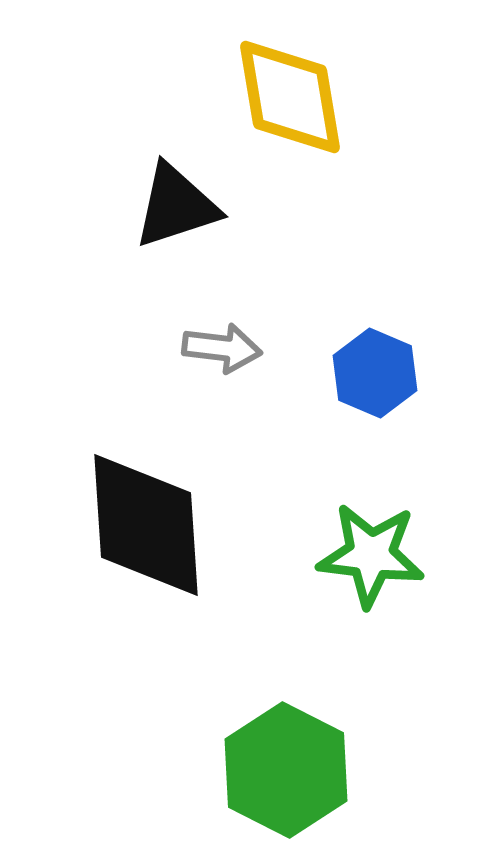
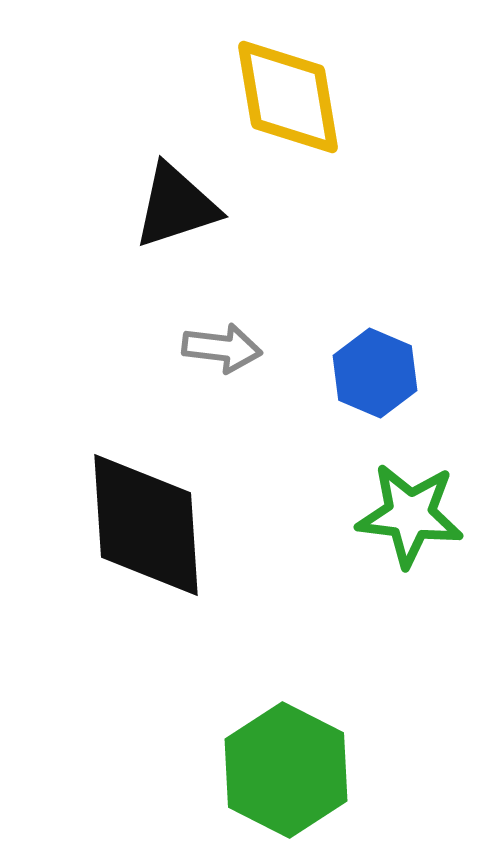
yellow diamond: moved 2 px left
green star: moved 39 px right, 40 px up
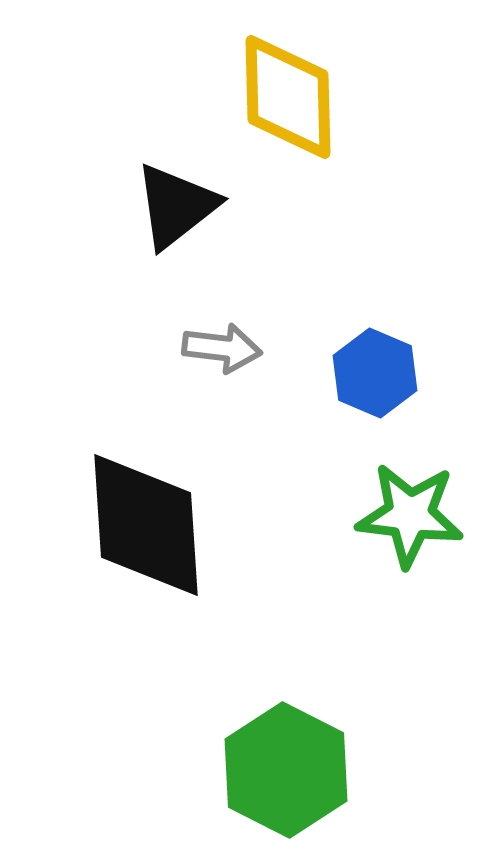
yellow diamond: rotated 8 degrees clockwise
black triangle: rotated 20 degrees counterclockwise
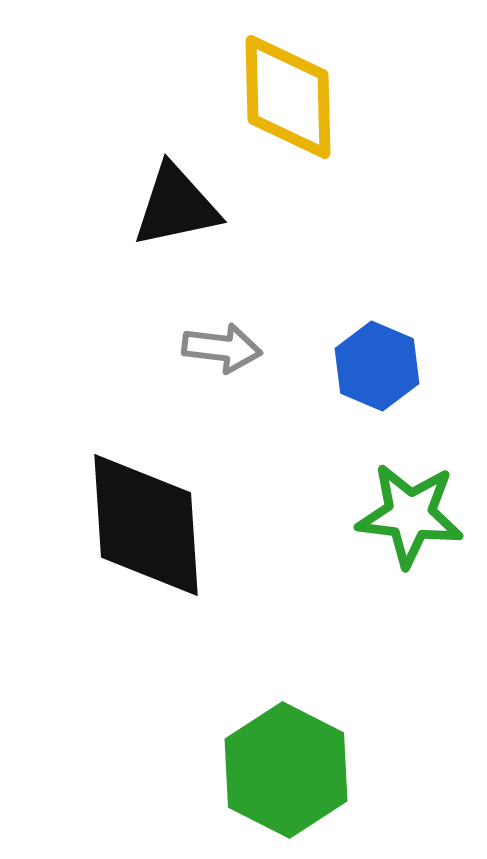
black triangle: rotated 26 degrees clockwise
blue hexagon: moved 2 px right, 7 px up
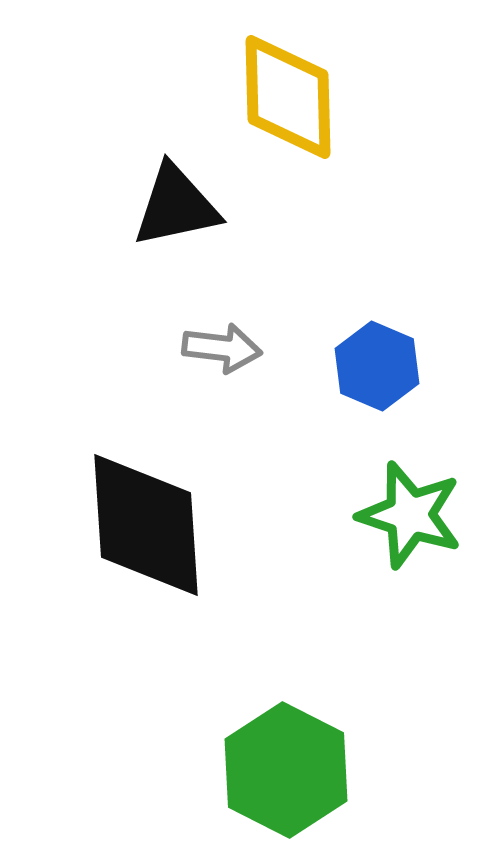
green star: rotated 11 degrees clockwise
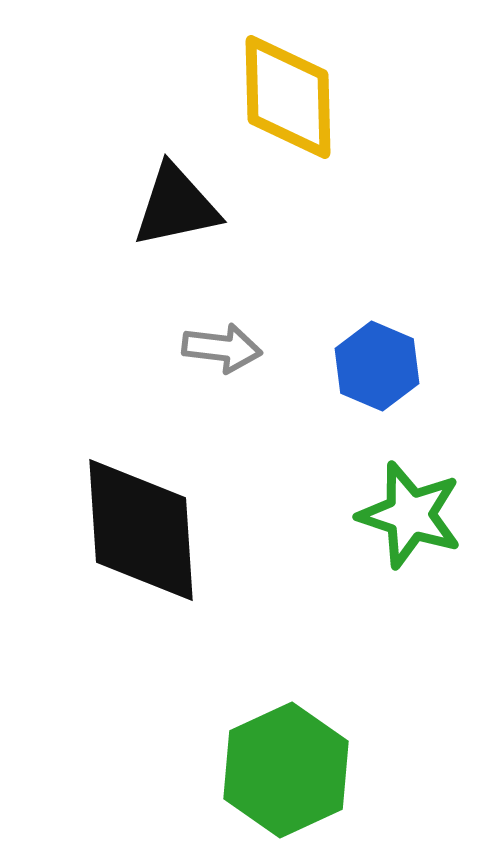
black diamond: moved 5 px left, 5 px down
green hexagon: rotated 8 degrees clockwise
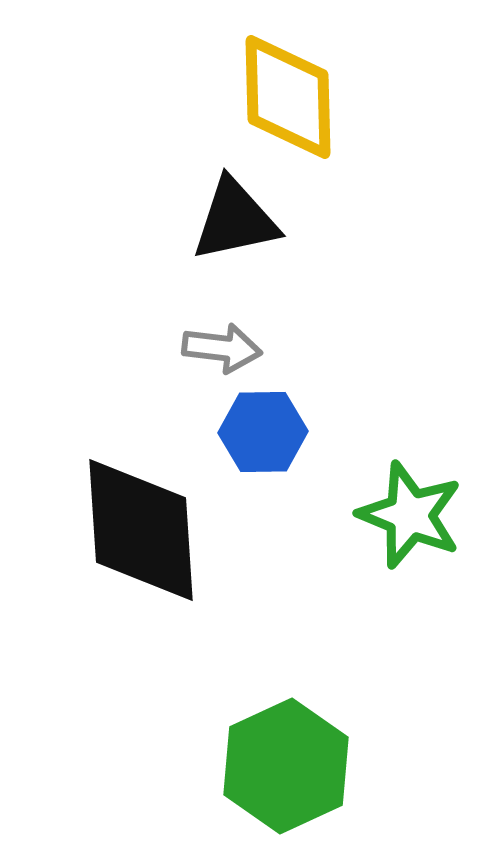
black triangle: moved 59 px right, 14 px down
blue hexagon: moved 114 px left, 66 px down; rotated 24 degrees counterclockwise
green star: rotated 4 degrees clockwise
green hexagon: moved 4 px up
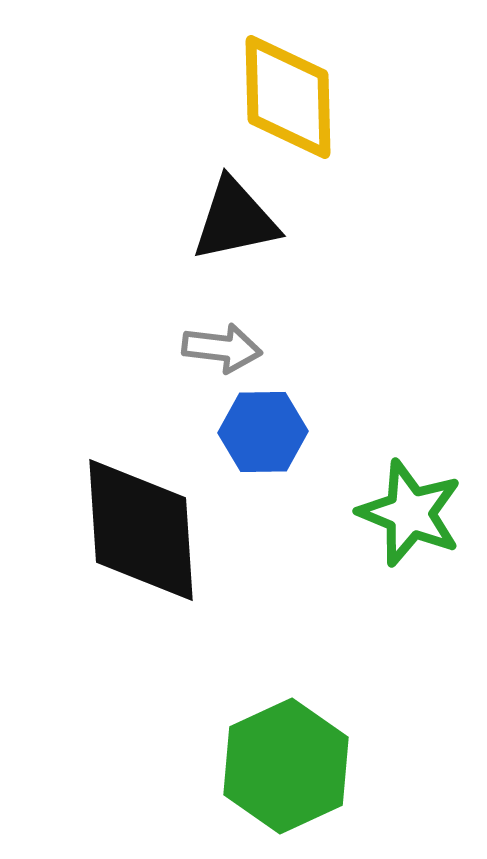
green star: moved 2 px up
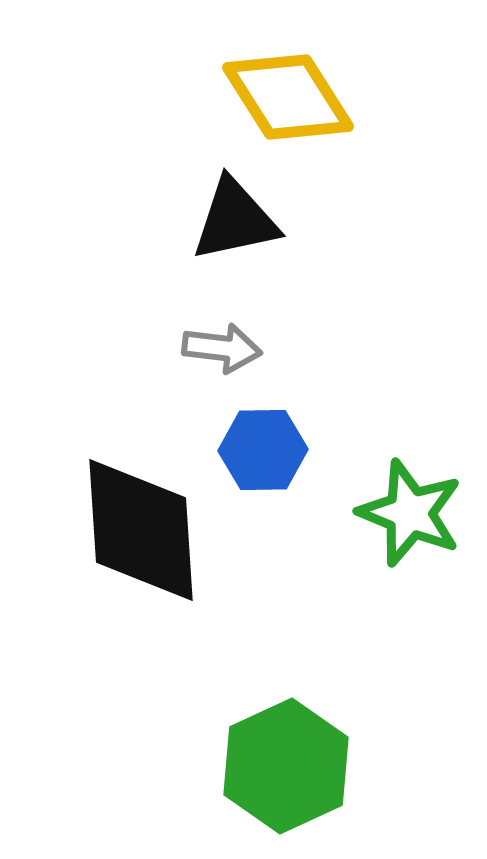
yellow diamond: rotated 31 degrees counterclockwise
blue hexagon: moved 18 px down
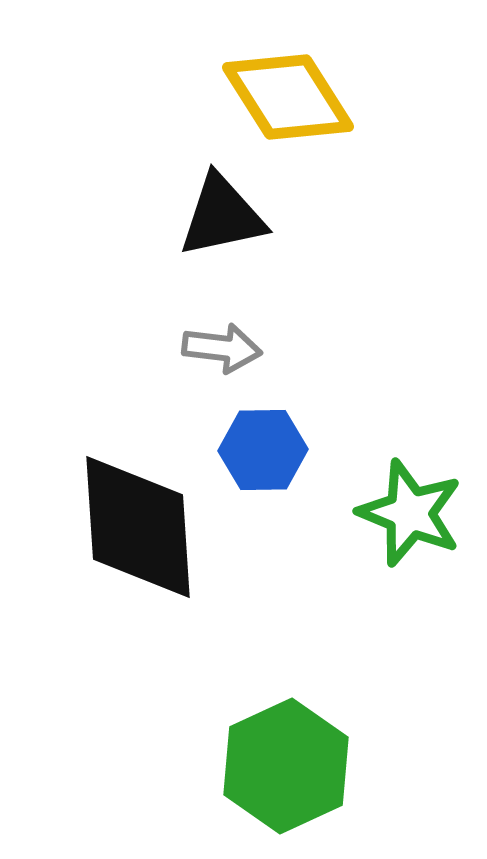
black triangle: moved 13 px left, 4 px up
black diamond: moved 3 px left, 3 px up
